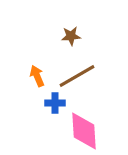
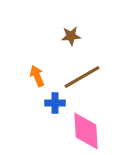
brown line: moved 5 px right, 1 px down
pink diamond: moved 2 px right
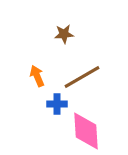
brown star: moved 7 px left, 2 px up
blue cross: moved 2 px right, 1 px down
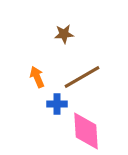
orange arrow: moved 1 px down
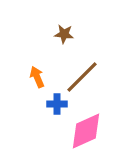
brown star: rotated 12 degrees clockwise
brown line: rotated 15 degrees counterclockwise
pink diamond: rotated 69 degrees clockwise
